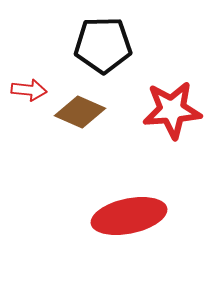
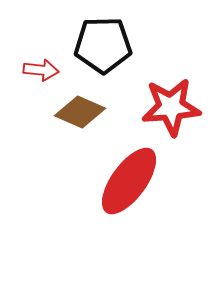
red arrow: moved 12 px right, 20 px up
red star: moved 1 px left, 3 px up
red ellipse: moved 35 px up; rotated 42 degrees counterclockwise
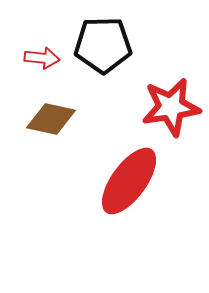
red arrow: moved 1 px right, 12 px up
red star: rotated 4 degrees counterclockwise
brown diamond: moved 29 px left, 7 px down; rotated 12 degrees counterclockwise
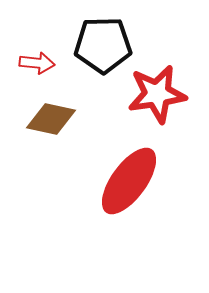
red arrow: moved 5 px left, 5 px down
red star: moved 14 px left, 13 px up
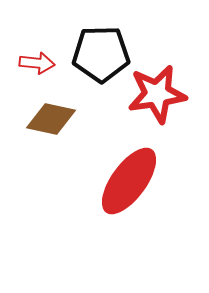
black pentagon: moved 2 px left, 9 px down
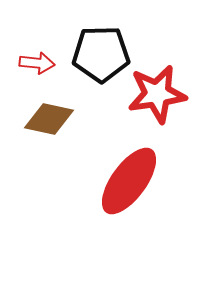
brown diamond: moved 2 px left
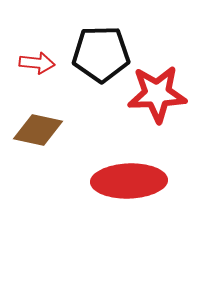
red star: rotated 6 degrees clockwise
brown diamond: moved 11 px left, 11 px down
red ellipse: rotated 52 degrees clockwise
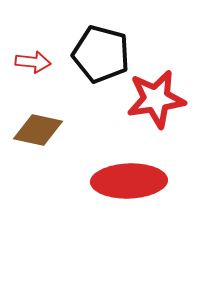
black pentagon: rotated 16 degrees clockwise
red arrow: moved 4 px left, 1 px up
red star: moved 1 px left, 5 px down; rotated 6 degrees counterclockwise
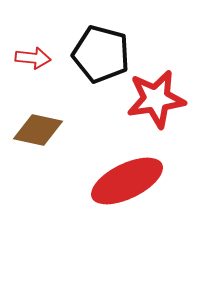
red arrow: moved 4 px up
red ellipse: moved 2 px left; rotated 24 degrees counterclockwise
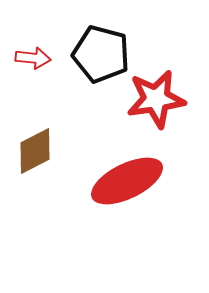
brown diamond: moved 3 px left, 21 px down; rotated 39 degrees counterclockwise
